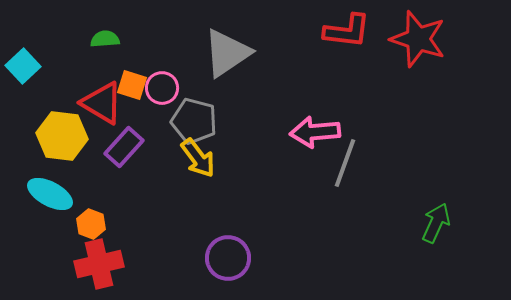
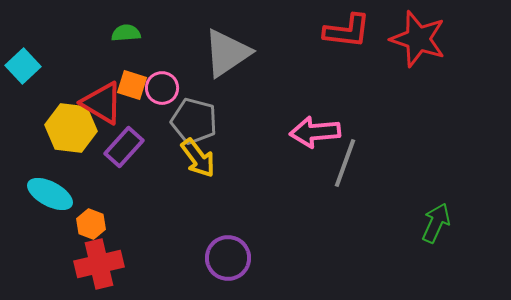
green semicircle: moved 21 px right, 6 px up
yellow hexagon: moved 9 px right, 8 px up
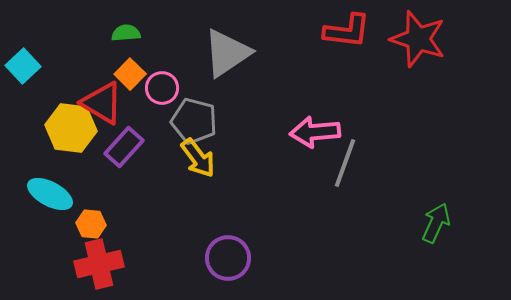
orange square: moved 2 px left, 11 px up; rotated 28 degrees clockwise
orange hexagon: rotated 16 degrees counterclockwise
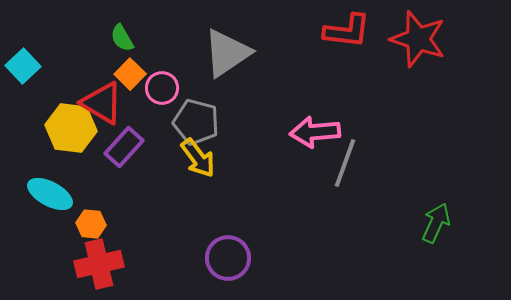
green semicircle: moved 4 px left, 5 px down; rotated 116 degrees counterclockwise
gray pentagon: moved 2 px right, 1 px down
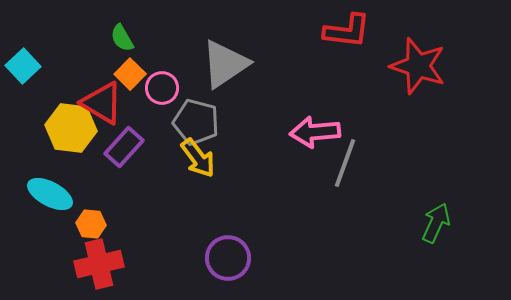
red star: moved 27 px down
gray triangle: moved 2 px left, 11 px down
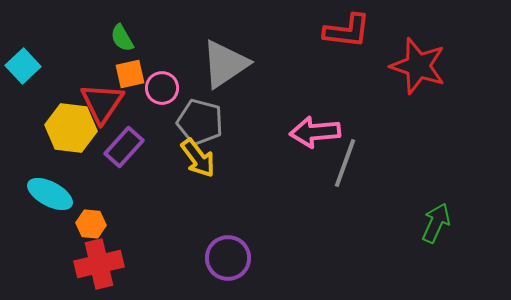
orange square: rotated 32 degrees clockwise
red triangle: rotated 33 degrees clockwise
gray pentagon: moved 4 px right
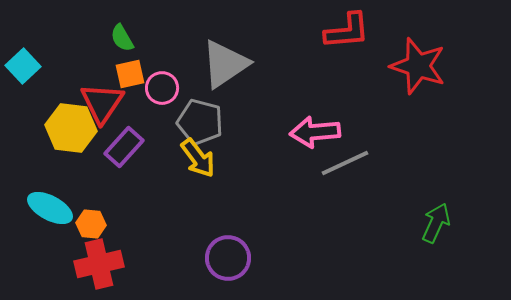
red L-shape: rotated 12 degrees counterclockwise
gray line: rotated 45 degrees clockwise
cyan ellipse: moved 14 px down
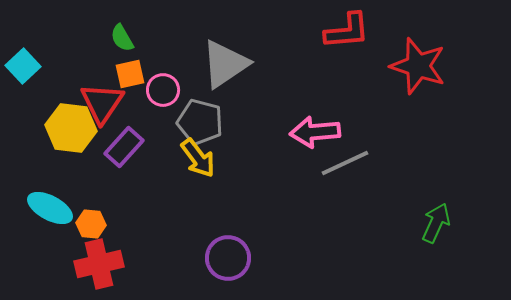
pink circle: moved 1 px right, 2 px down
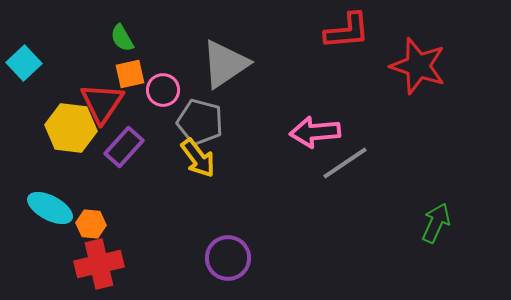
cyan square: moved 1 px right, 3 px up
gray line: rotated 9 degrees counterclockwise
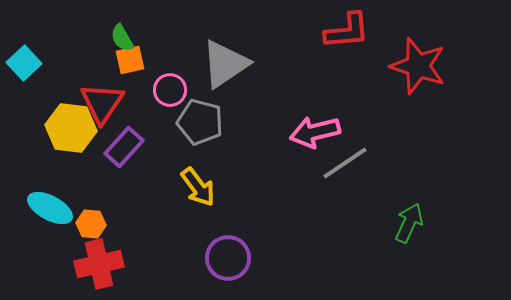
orange square: moved 14 px up
pink circle: moved 7 px right
pink arrow: rotated 9 degrees counterclockwise
yellow arrow: moved 29 px down
green arrow: moved 27 px left
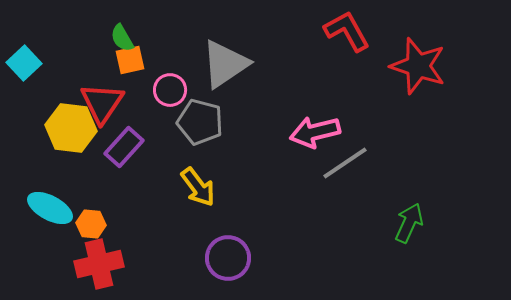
red L-shape: rotated 114 degrees counterclockwise
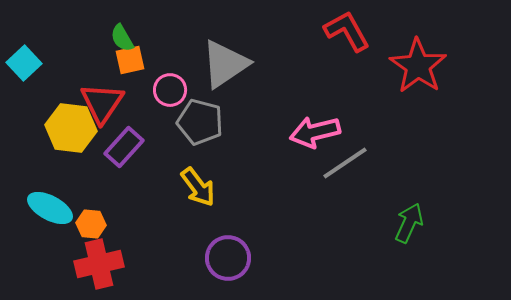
red star: rotated 16 degrees clockwise
